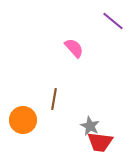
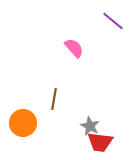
orange circle: moved 3 px down
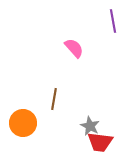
purple line: rotated 40 degrees clockwise
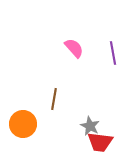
purple line: moved 32 px down
orange circle: moved 1 px down
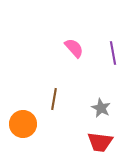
gray star: moved 11 px right, 18 px up
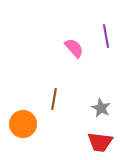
purple line: moved 7 px left, 17 px up
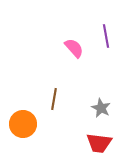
red trapezoid: moved 1 px left, 1 px down
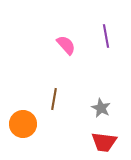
pink semicircle: moved 8 px left, 3 px up
red trapezoid: moved 5 px right, 1 px up
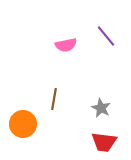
purple line: rotated 30 degrees counterclockwise
pink semicircle: rotated 120 degrees clockwise
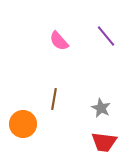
pink semicircle: moved 7 px left, 4 px up; rotated 60 degrees clockwise
